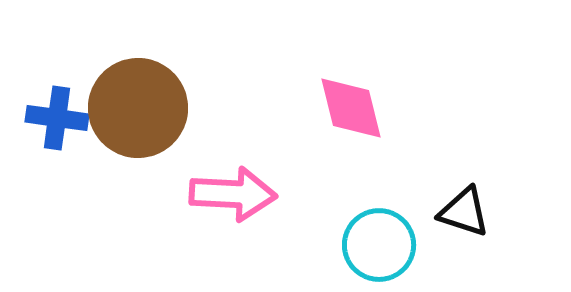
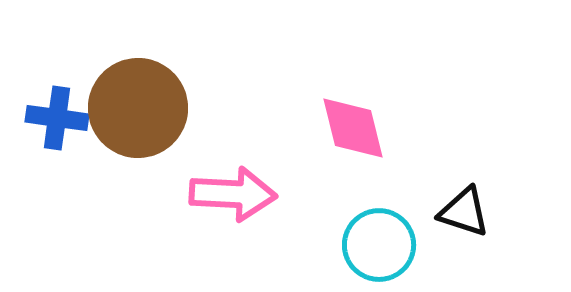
pink diamond: moved 2 px right, 20 px down
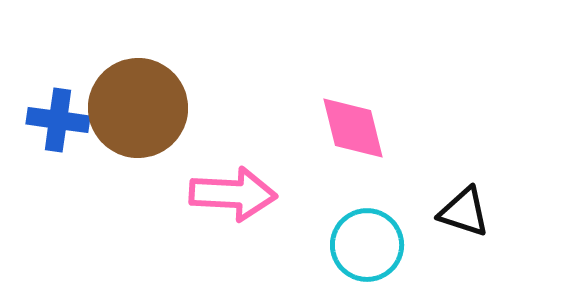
blue cross: moved 1 px right, 2 px down
cyan circle: moved 12 px left
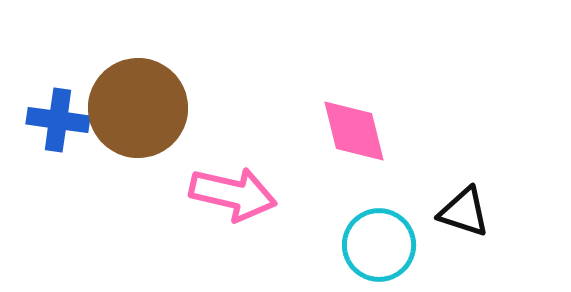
pink diamond: moved 1 px right, 3 px down
pink arrow: rotated 10 degrees clockwise
cyan circle: moved 12 px right
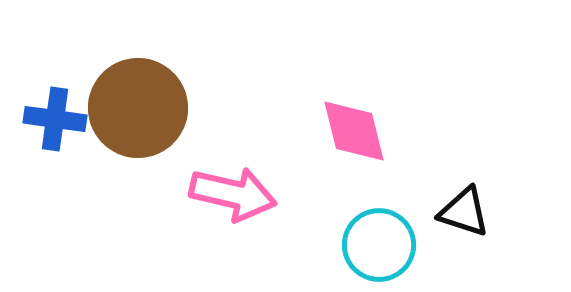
blue cross: moved 3 px left, 1 px up
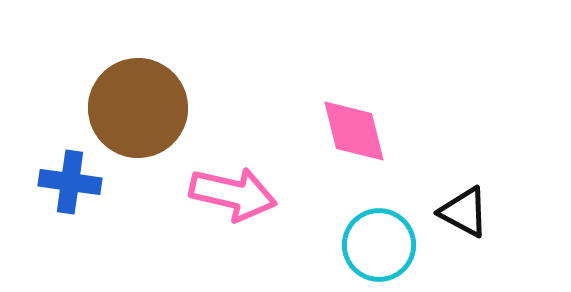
blue cross: moved 15 px right, 63 px down
black triangle: rotated 10 degrees clockwise
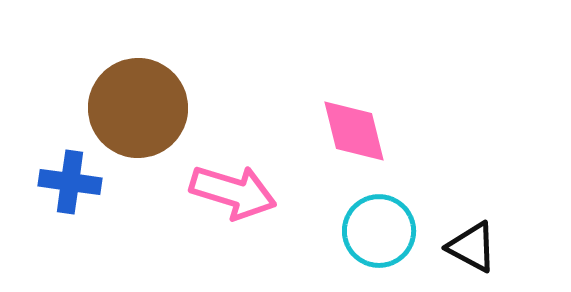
pink arrow: moved 2 px up; rotated 4 degrees clockwise
black triangle: moved 8 px right, 35 px down
cyan circle: moved 14 px up
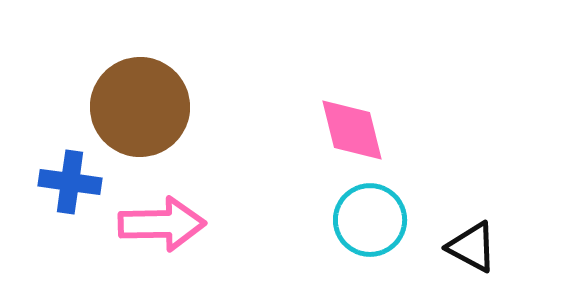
brown circle: moved 2 px right, 1 px up
pink diamond: moved 2 px left, 1 px up
pink arrow: moved 71 px left, 32 px down; rotated 18 degrees counterclockwise
cyan circle: moved 9 px left, 11 px up
